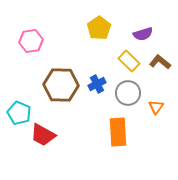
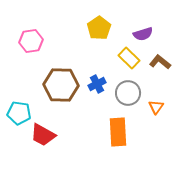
yellow rectangle: moved 3 px up
cyan pentagon: rotated 15 degrees counterclockwise
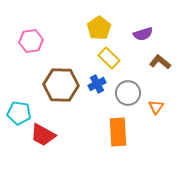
yellow rectangle: moved 20 px left
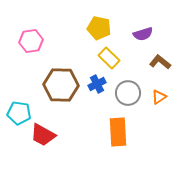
yellow pentagon: rotated 25 degrees counterclockwise
orange triangle: moved 3 px right, 10 px up; rotated 21 degrees clockwise
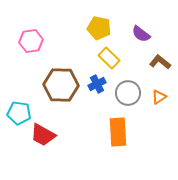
purple semicircle: moved 2 px left; rotated 54 degrees clockwise
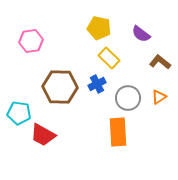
brown hexagon: moved 1 px left, 2 px down
gray circle: moved 5 px down
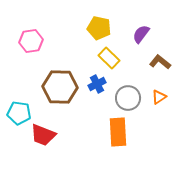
purple semicircle: rotated 90 degrees clockwise
red trapezoid: rotated 8 degrees counterclockwise
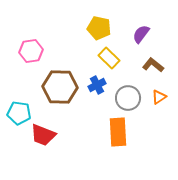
pink hexagon: moved 10 px down
brown L-shape: moved 7 px left, 3 px down
blue cross: moved 1 px down
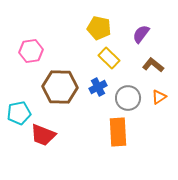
blue cross: moved 1 px right, 2 px down
cyan pentagon: rotated 20 degrees counterclockwise
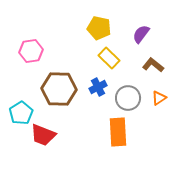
brown hexagon: moved 1 px left, 2 px down
orange triangle: moved 1 px down
cyan pentagon: moved 2 px right; rotated 20 degrees counterclockwise
